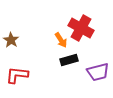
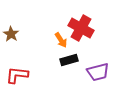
brown star: moved 6 px up
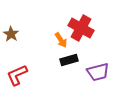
red L-shape: rotated 30 degrees counterclockwise
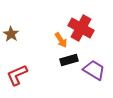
purple trapezoid: moved 4 px left, 2 px up; rotated 135 degrees counterclockwise
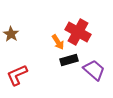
red cross: moved 3 px left, 4 px down
orange arrow: moved 3 px left, 2 px down
purple trapezoid: rotated 10 degrees clockwise
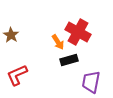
brown star: moved 1 px down
purple trapezoid: moved 3 px left, 12 px down; rotated 120 degrees counterclockwise
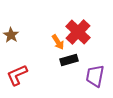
red cross: rotated 15 degrees clockwise
purple trapezoid: moved 4 px right, 6 px up
